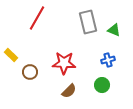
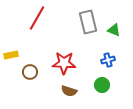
yellow rectangle: rotated 56 degrees counterclockwise
brown semicircle: rotated 63 degrees clockwise
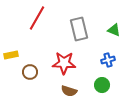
gray rectangle: moved 9 px left, 7 px down
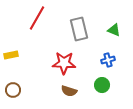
brown circle: moved 17 px left, 18 px down
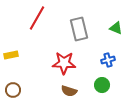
green triangle: moved 2 px right, 2 px up
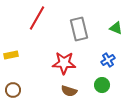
blue cross: rotated 16 degrees counterclockwise
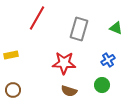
gray rectangle: rotated 30 degrees clockwise
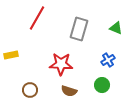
red star: moved 3 px left, 1 px down
brown circle: moved 17 px right
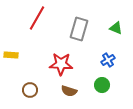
yellow rectangle: rotated 16 degrees clockwise
